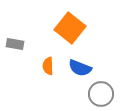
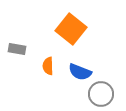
orange square: moved 1 px right, 1 px down
gray rectangle: moved 2 px right, 5 px down
blue semicircle: moved 4 px down
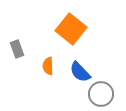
gray rectangle: rotated 60 degrees clockwise
blue semicircle: rotated 25 degrees clockwise
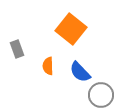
gray circle: moved 1 px down
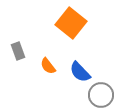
orange square: moved 6 px up
gray rectangle: moved 1 px right, 2 px down
orange semicircle: rotated 36 degrees counterclockwise
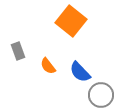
orange square: moved 2 px up
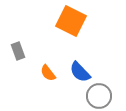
orange square: rotated 12 degrees counterclockwise
orange semicircle: moved 7 px down
gray circle: moved 2 px left, 1 px down
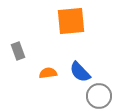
orange square: rotated 32 degrees counterclockwise
orange semicircle: rotated 120 degrees clockwise
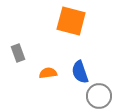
orange square: rotated 20 degrees clockwise
gray rectangle: moved 2 px down
blue semicircle: rotated 25 degrees clockwise
